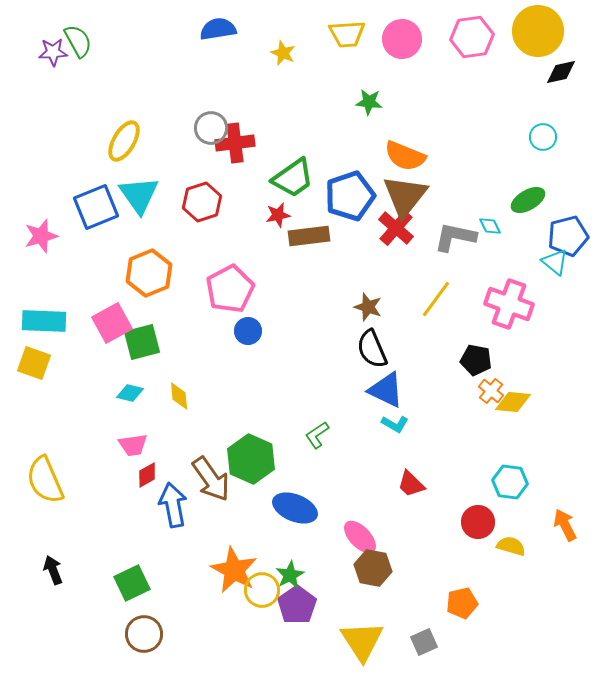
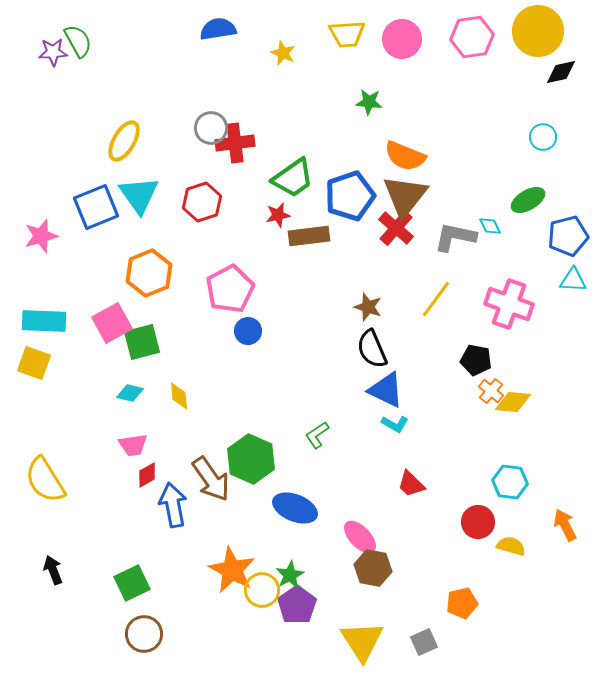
cyan triangle at (555, 262): moved 18 px right, 18 px down; rotated 36 degrees counterclockwise
yellow semicircle at (45, 480): rotated 9 degrees counterclockwise
orange star at (234, 570): moved 2 px left
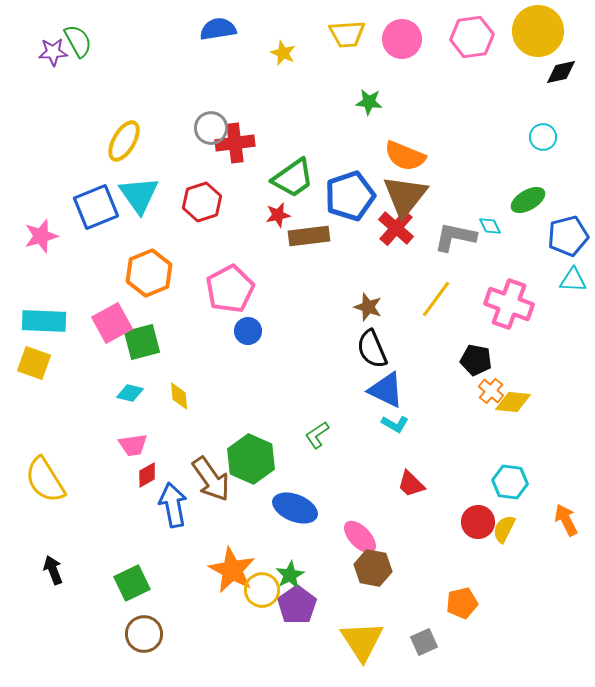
orange arrow at (565, 525): moved 1 px right, 5 px up
yellow semicircle at (511, 546): moved 7 px left, 17 px up; rotated 80 degrees counterclockwise
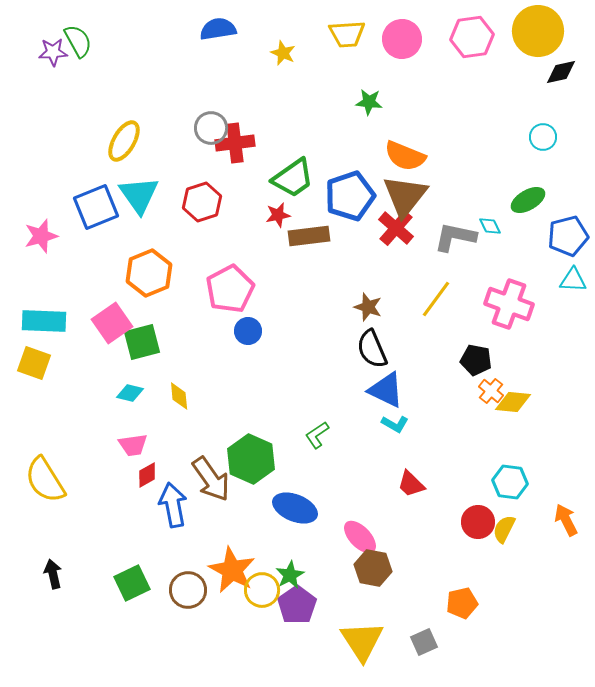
pink square at (112, 323): rotated 6 degrees counterclockwise
black arrow at (53, 570): moved 4 px down; rotated 8 degrees clockwise
brown circle at (144, 634): moved 44 px right, 44 px up
